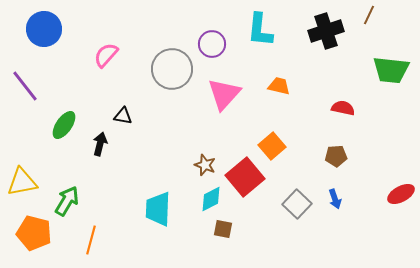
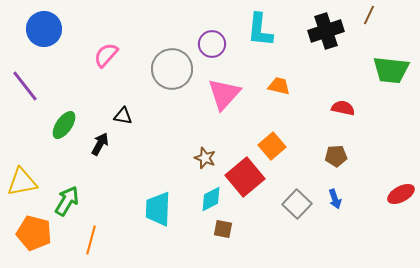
black arrow: rotated 15 degrees clockwise
brown star: moved 7 px up
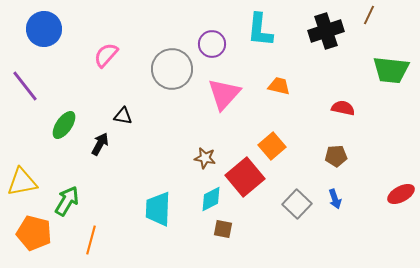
brown star: rotated 10 degrees counterclockwise
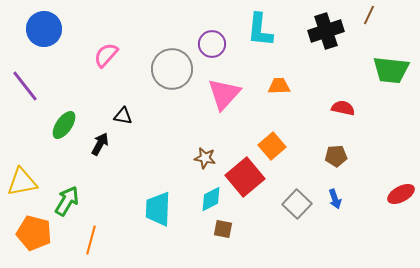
orange trapezoid: rotated 15 degrees counterclockwise
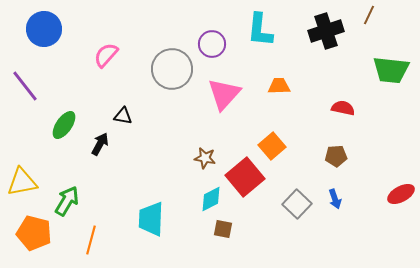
cyan trapezoid: moved 7 px left, 10 px down
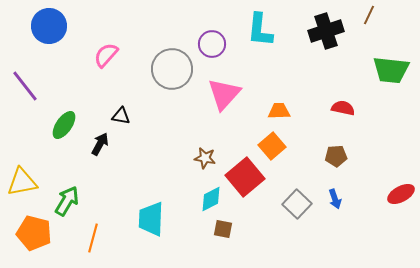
blue circle: moved 5 px right, 3 px up
orange trapezoid: moved 25 px down
black triangle: moved 2 px left
orange line: moved 2 px right, 2 px up
